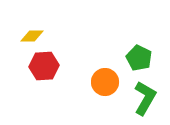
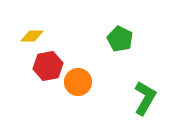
green pentagon: moved 19 px left, 19 px up
red hexagon: moved 4 px right; rotated 8 degrees counterclockwise
orange circle: moved 27 px left
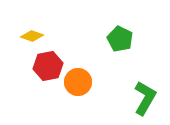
yellow diamond: rotated 20 degrees clockwise
